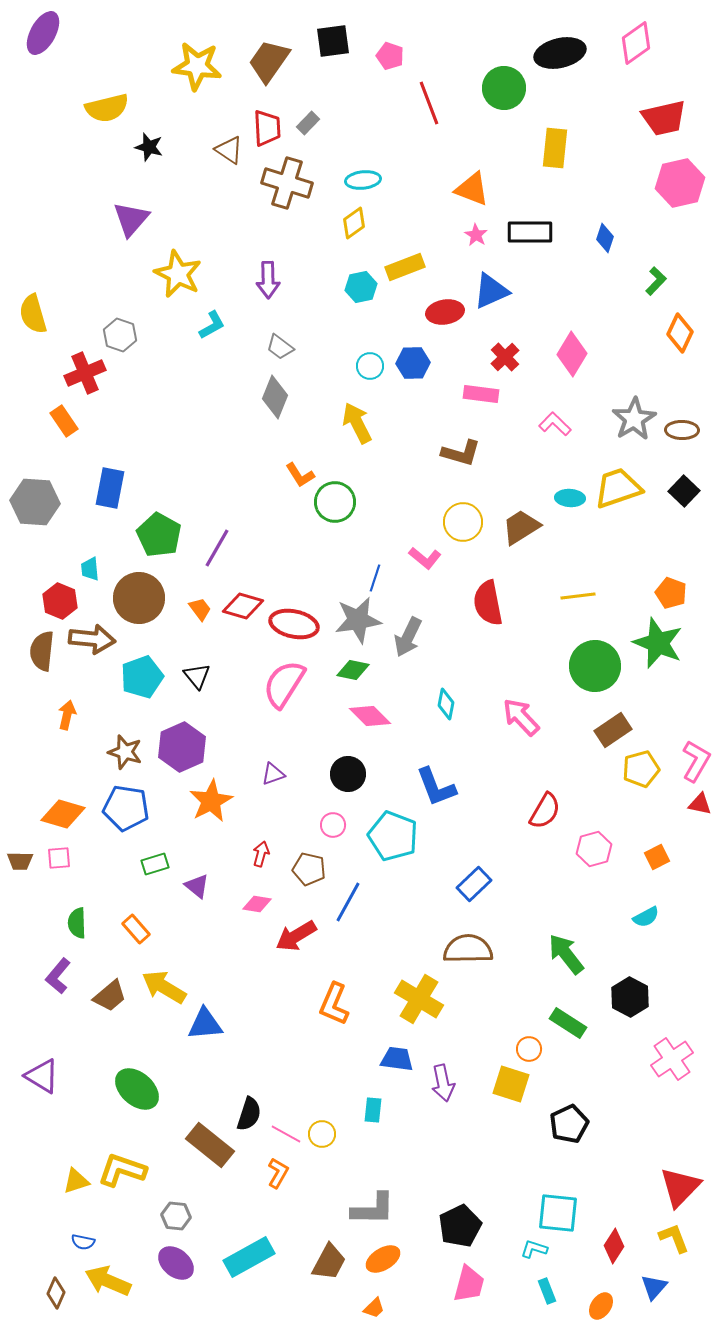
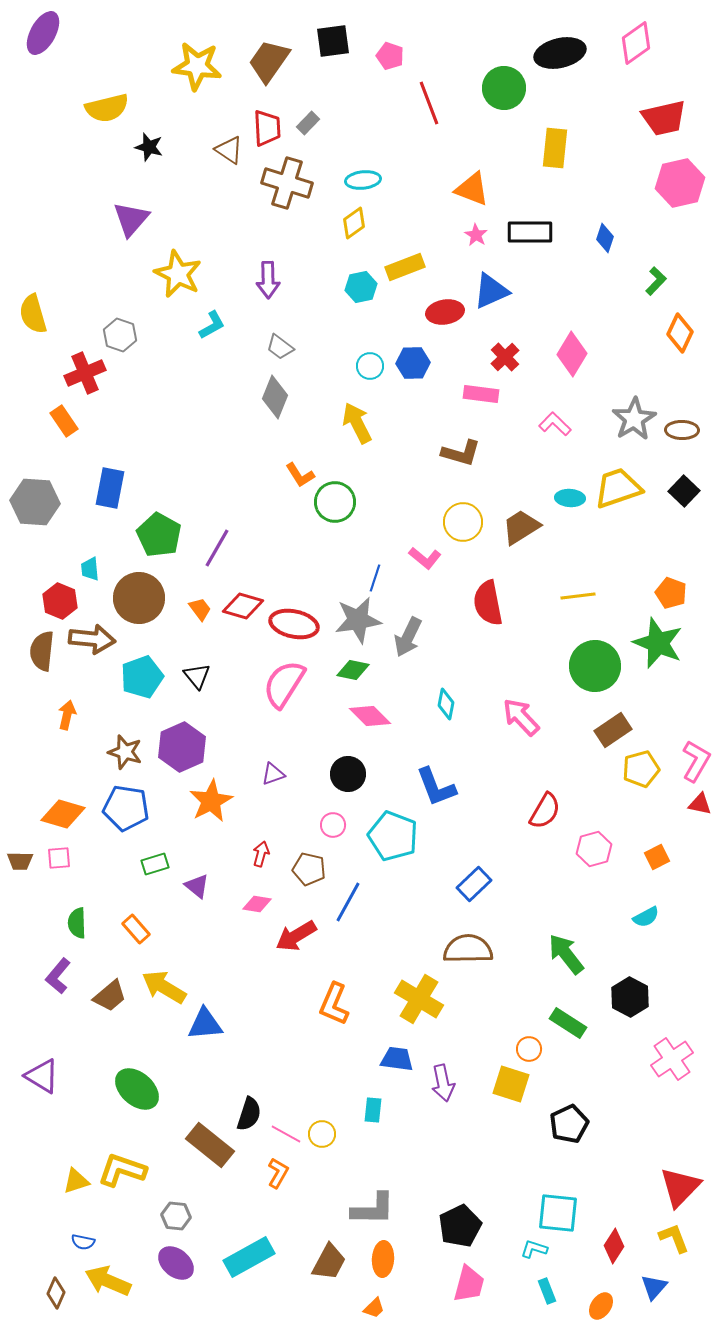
orange ellipse at (383, 1259): rotated 56 degrees counterclockwise
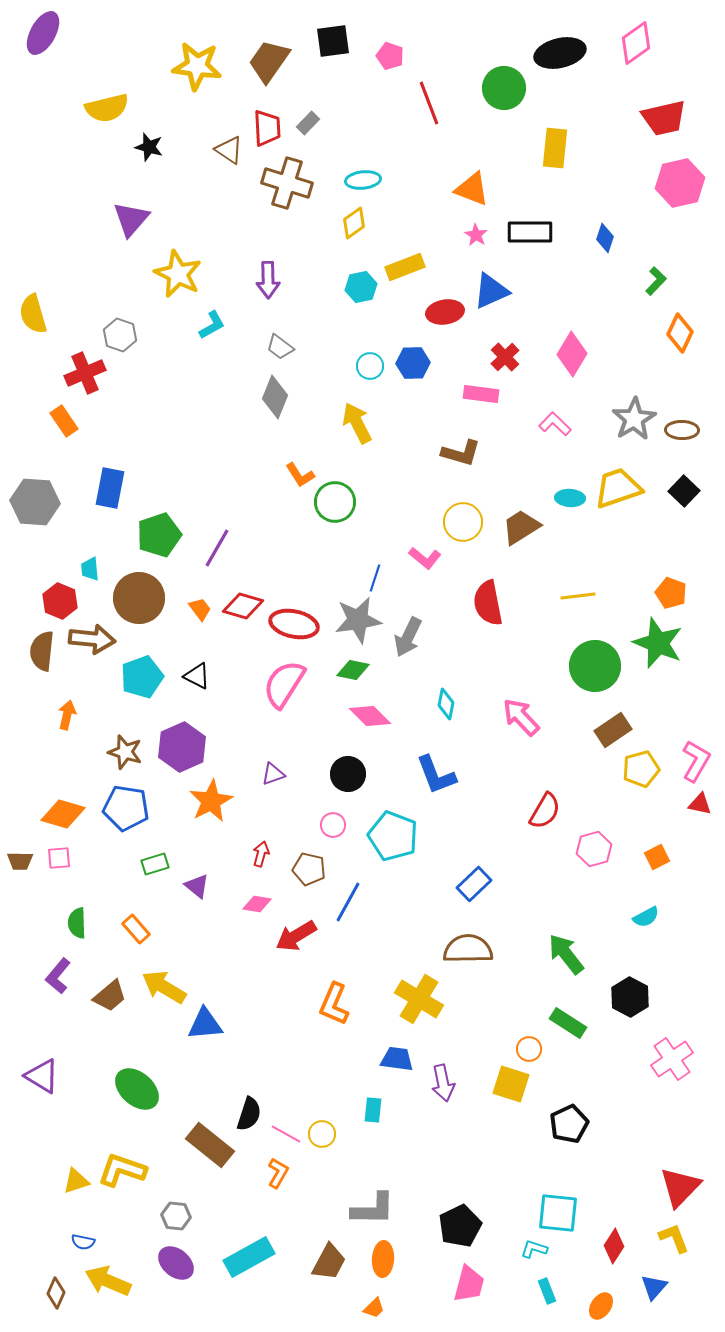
green pentagon at (159, 535): rotated 24 degrees clockwise
black triangle at (197, 676): rotated 24 degrees counterclockwise
blue L-shape at (436, 787): moved 12 px up
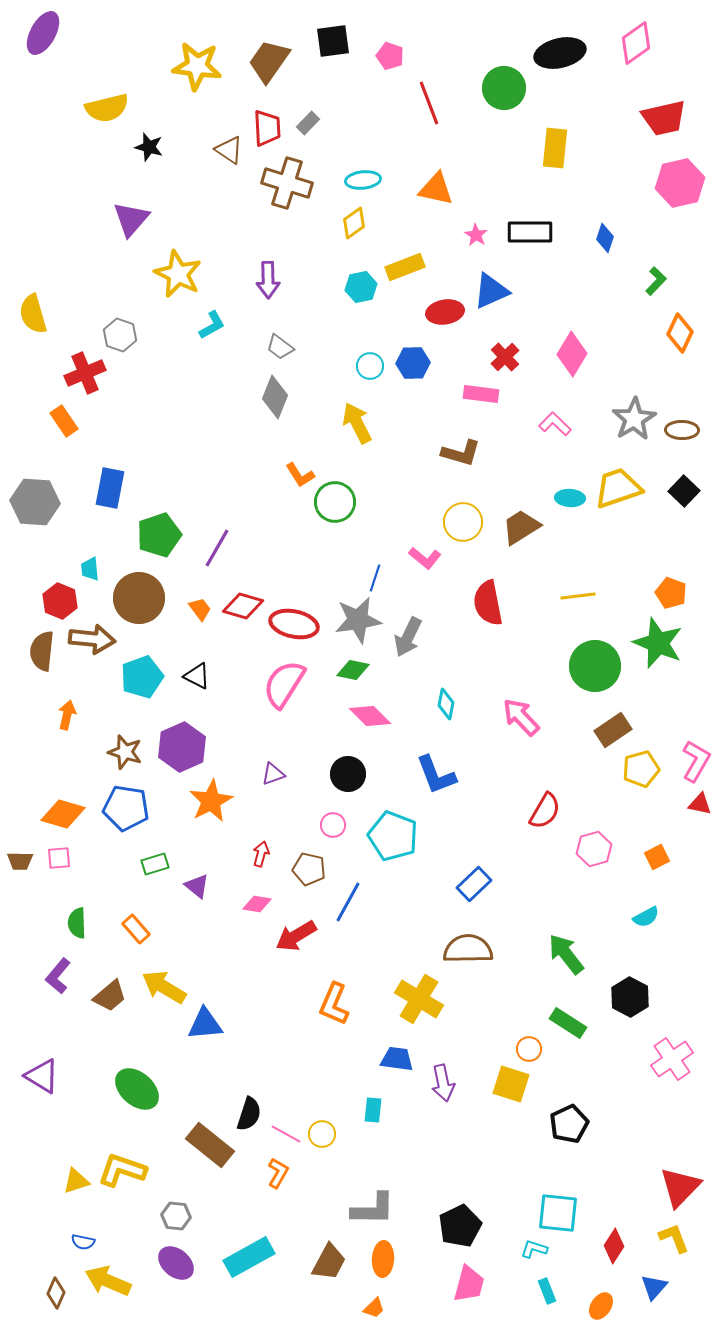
orange triangle at (472, 189): moved 36 px left; rotated 9 degrees counterclockwise
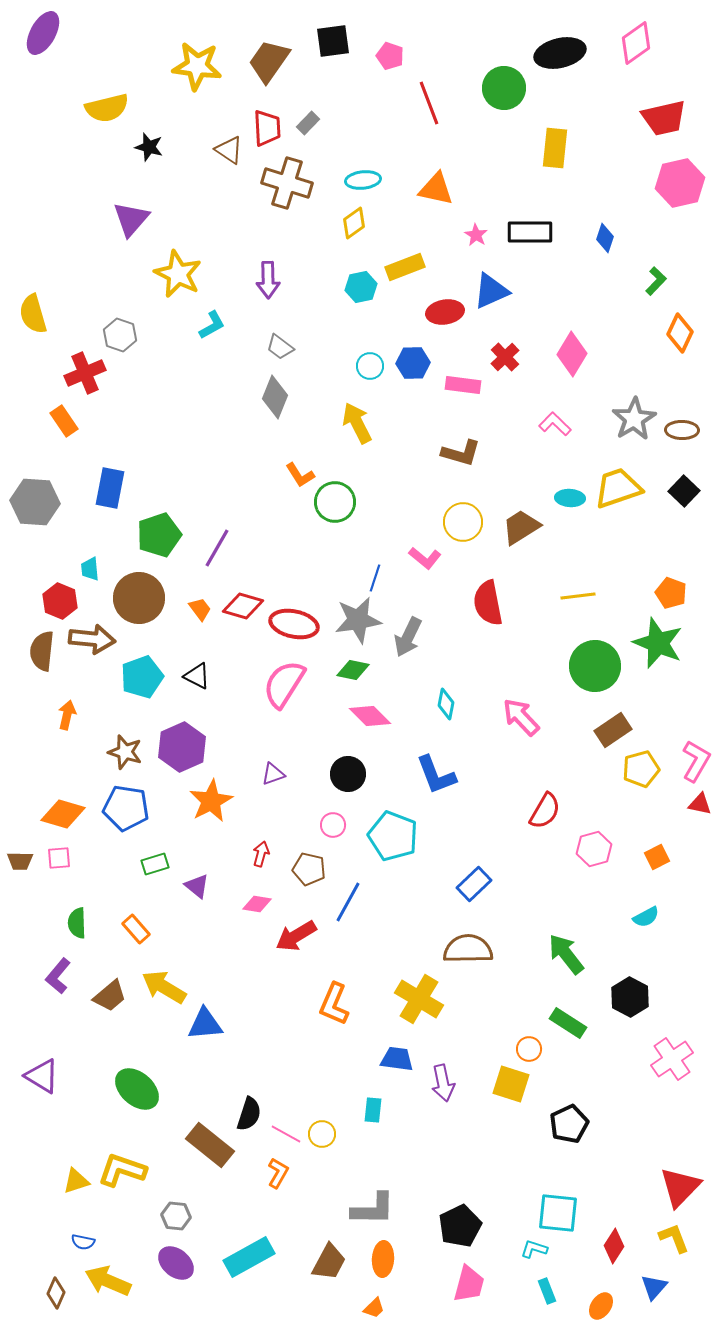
pink rectangle at (481, 394): moved 18 px left, 9 px up
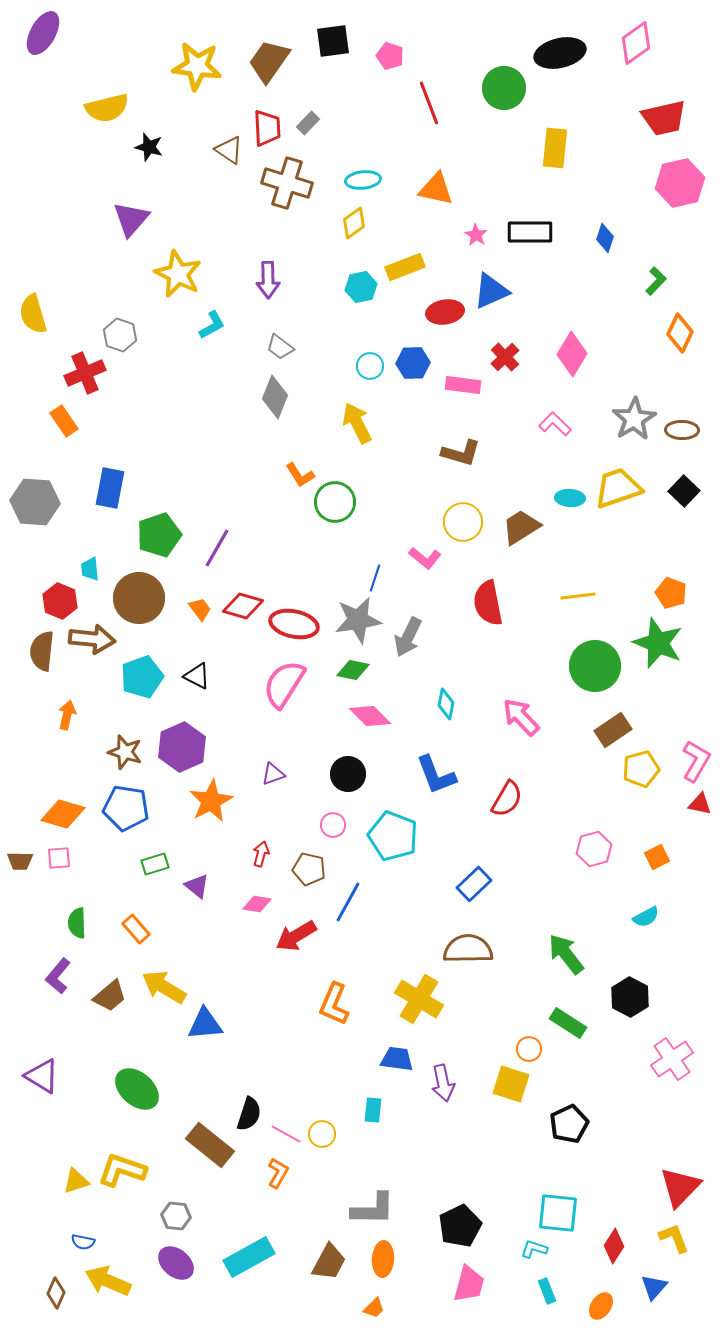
red semicircle at (545, 811): moved 38 px left, 12 px up
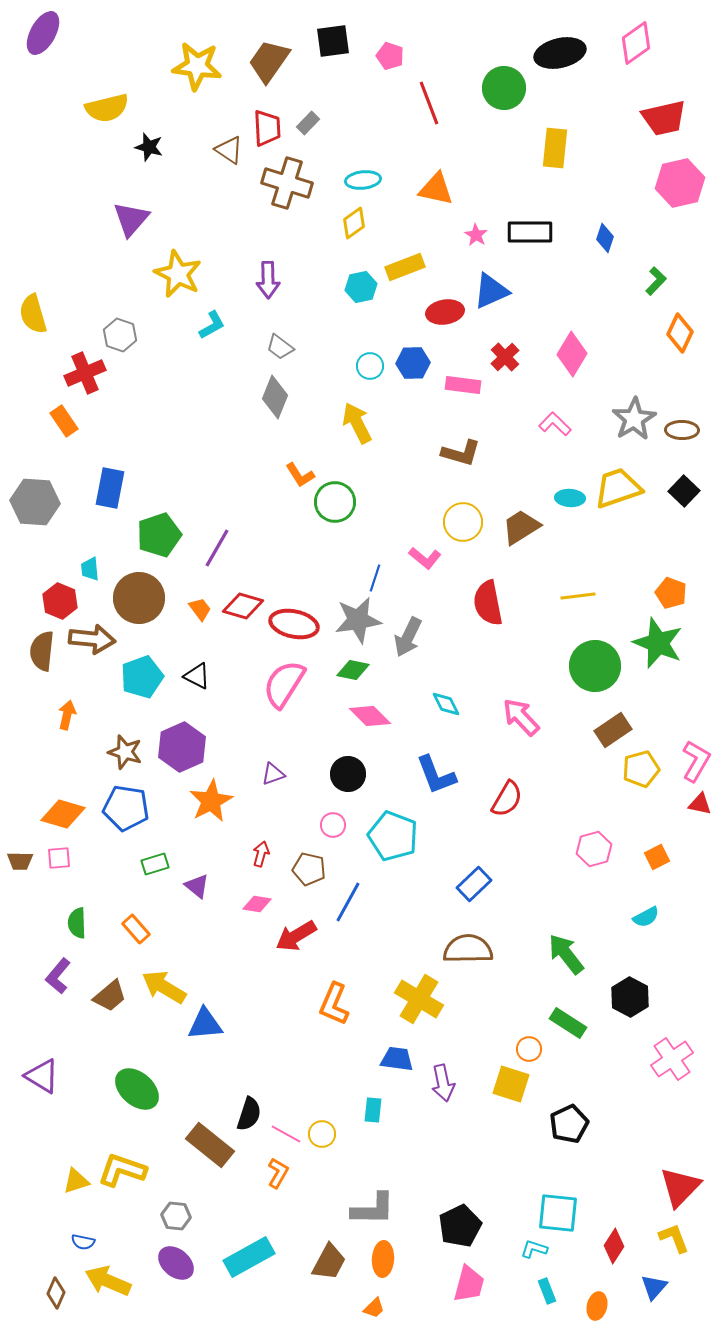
cyan diamond at (446, 704): rotated 36 degrees counterclockwise
orange ellipse at (601, 1306): moved 4 px left; rotated 20 degrees counterclockwise
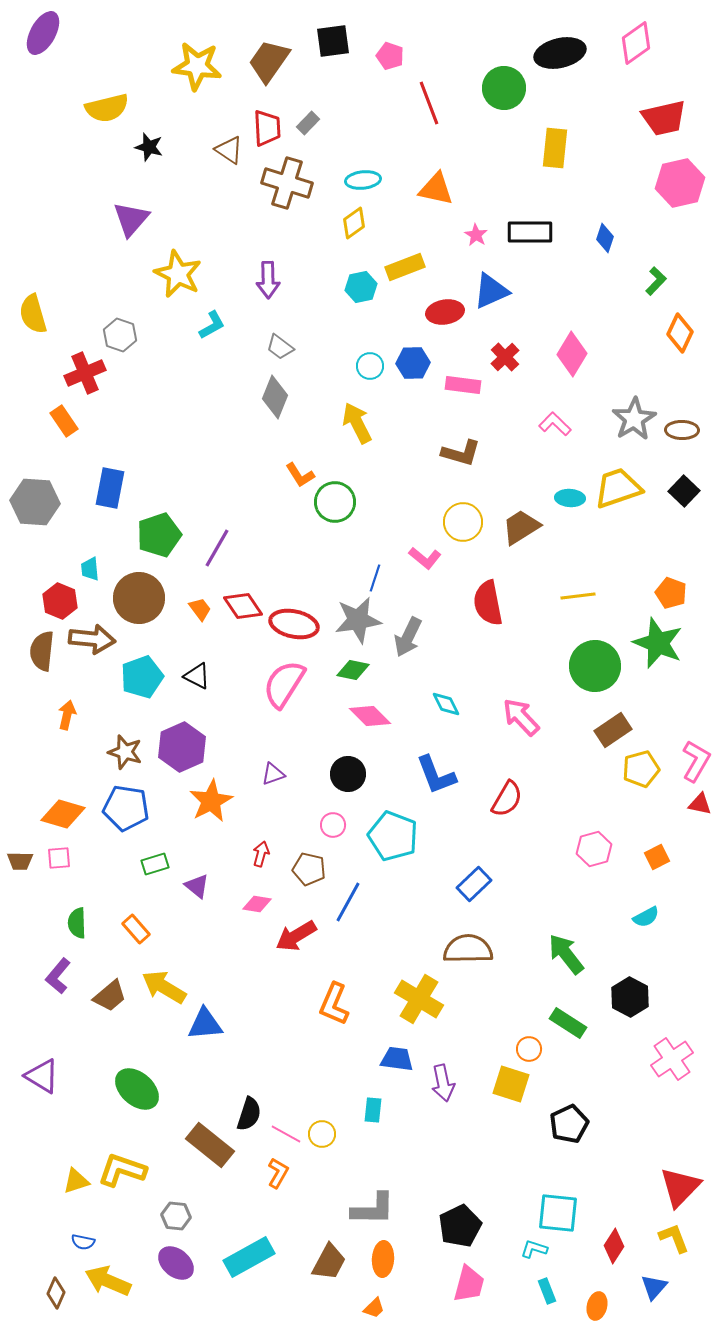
red diamond at (243, 606): rotated 39 degrees clockwise
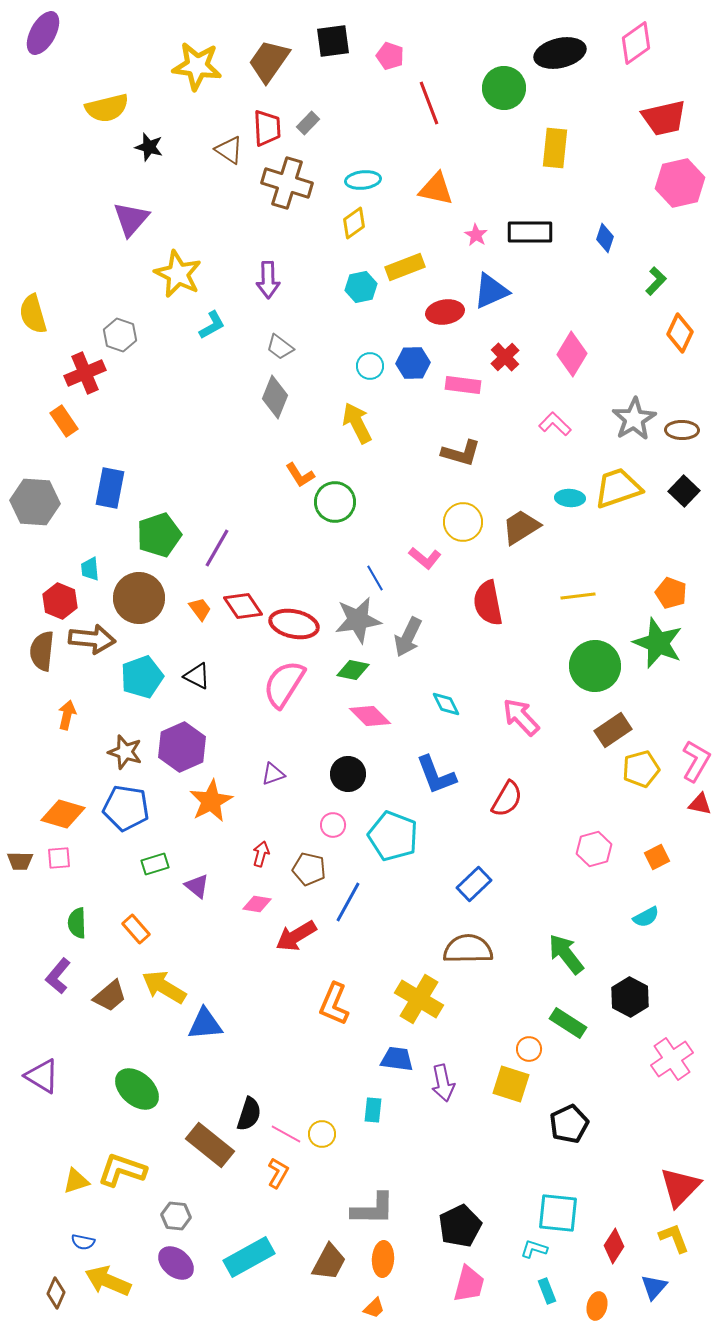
blue line at (375, 578): rotated 48 degrees counterclockwise
